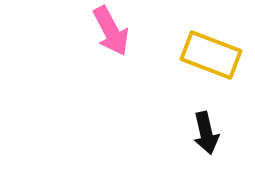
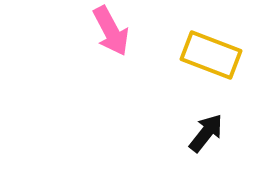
black arrow: rotated 129 degrees counterclockwise
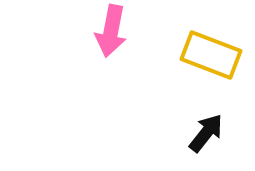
pink arrow: rotated 39 degrees clockwise
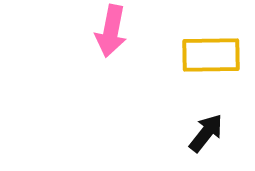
yellow rectangle: rotated 22 degrees counterclockwise
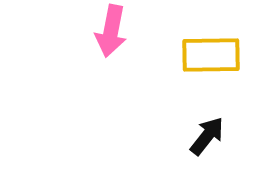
black arrow: moved 1 px right, 3 px down
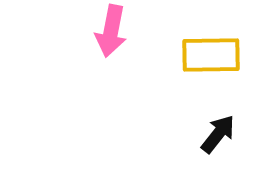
black arrow: moved 11 px right, 2 px up
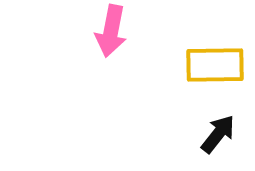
yellow rectangle: moved 4 px right, 10 px down
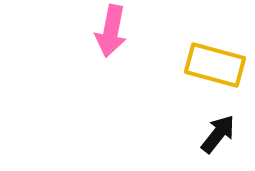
yellow rectangle: rotated 16 degrees clockwise
